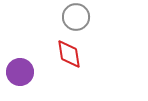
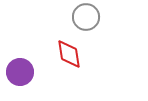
gray circle: moved 10 px right
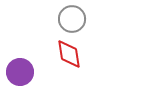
gray circle: moved 14 px left, 2 px down
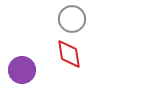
purple circle: moved 2 px right, 2 px up
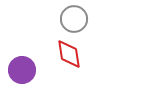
gray circle: moved 2 px right
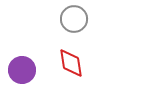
red diamond: moved 2 px right, 9 px down
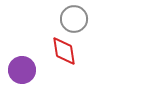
red diamond: moved 7 px left, 12 px up
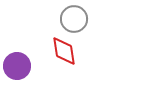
purple circle: moved 5 px left, 4 px up
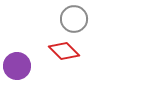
red diamond: rotated 36 degrees counterclockwise
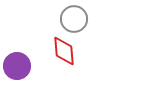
red diamond: rotated 40 degrees clockwise
